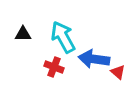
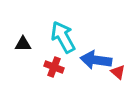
black triangle: moved 10 px down
blue arrow: moved 2 px right, 1 px down
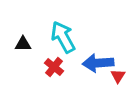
blue arrow: moved 2 px right, 3 px down; rotated 12 degrees counterclockwise
red cross: rotated 18 degrees clockwise
red triangle: moved 4 px down; rotated 21 degrees clockwise
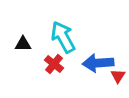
red cross: moved 3 px up
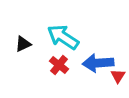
cyan arrow: rotated 28 degrees counterclockwise
black triangle: rotated 24 degrees counterclockwise
red cross: moved 5 px right, 1 px down
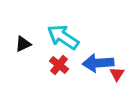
red triangle: moved 1 px left, 2 px up
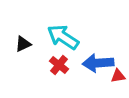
red triangle: moved 1 px right, 2 px down; rotated 49 degrees clockwise
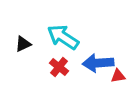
red cross: moved 2 px down
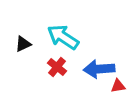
blue arrow: moved 1 px right, 6 px down
red cross: moved 2 px left
red triangle: moved 10 px down
